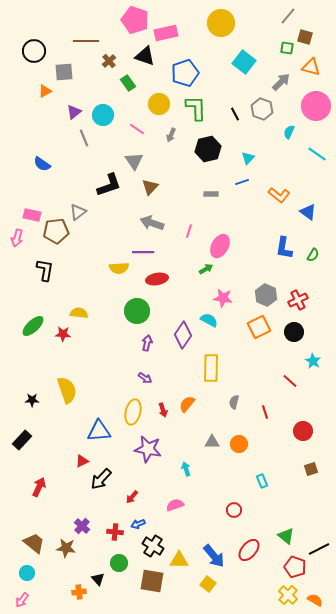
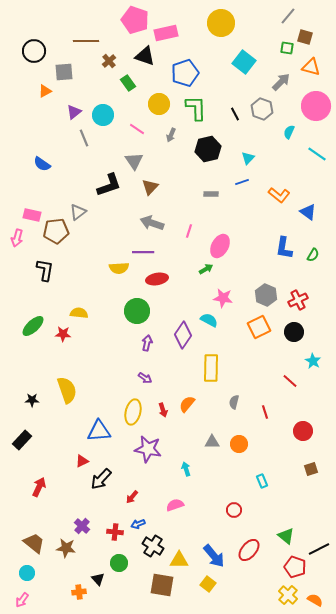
brown square at (152, 581): moved 10 px right, 4 px down
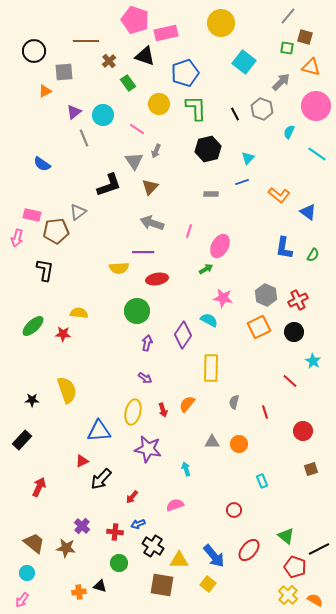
gray arrow at (171, 135): moved 15 px left, 16 px down
black triangle at (98, 579): moved 2 px right, 7 px down; rotated 32 degrees counterclockwise
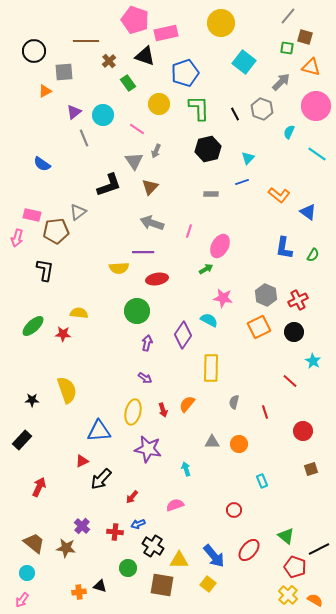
green L-shape at (196, 108): moved 3 px right
green circle at (119, 563): moved 9 px right, 5 px down
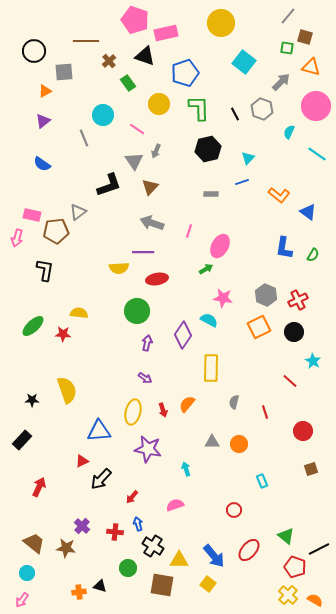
purple triangle at (74, 112): moved 31 px left, 9 px down
blue arrow at (138, 524): rotated 96 degrees clockwise
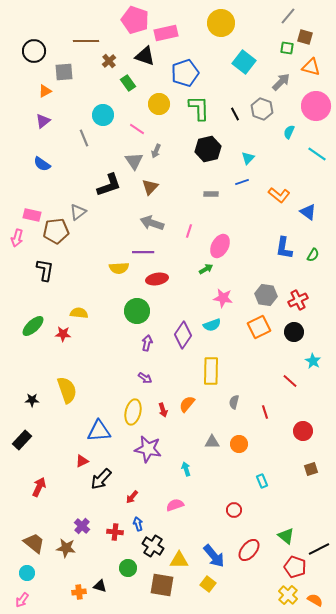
gray hexagon at (266, 295): rotated 15 degrees counterclockwise
cyan semicircle at (209, 320): moved 3 px right, 5 px down; rotated 132 degrees clockwise
yellow rectangle at (211, 368): moved 3 px down
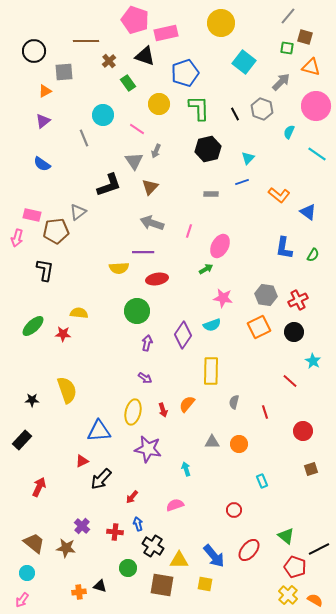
yellow square at (208, 584): moved 3 px left; rotated 28 degrees counterclockwise
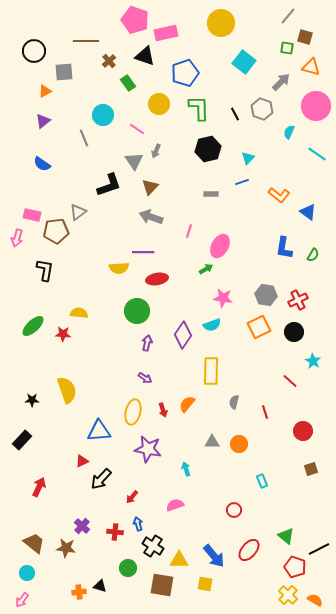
gray arrow at (152, 223): moved 1 px left, 6 px up
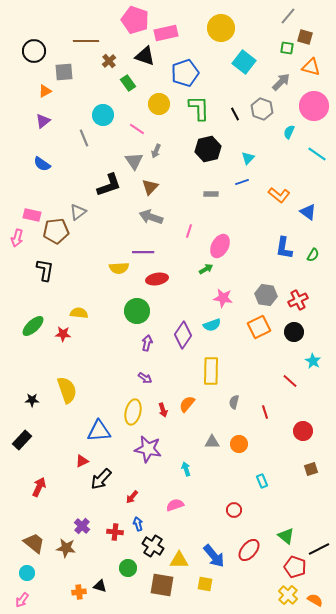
yellow circle at (221, 23): moved 5 px down
pink circle at (316, 106): moved 2 px left
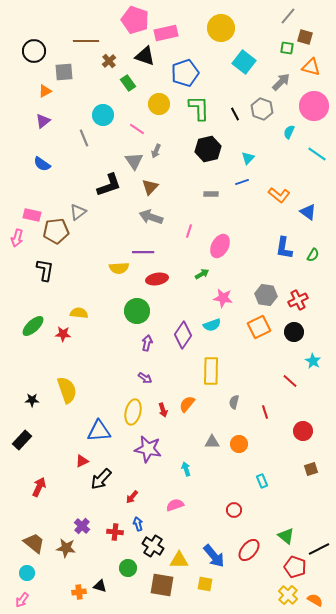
green arrow at (206, 269): moved 4 px left, 5 px down
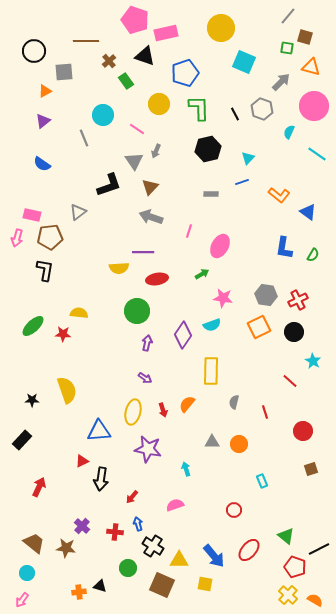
cyan square at (244, 62): rotated 15 degrees counterclockwise
green rectangle at (128, 83): moved 2 px left, 2 px up
brown pentagon at (56, 231): moved 6 px left, 6 px down
black arrow at (101, 479): rotated 35 degrees counterclockwise
brown square at (162, 585): rotated 15 degrees clockwise
